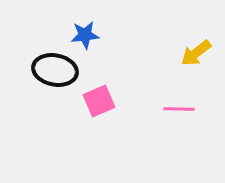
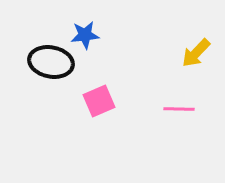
yellow arrow: rotated 8 degrees counterclockwise
black ellipse: moved 4 px left, 8 px up
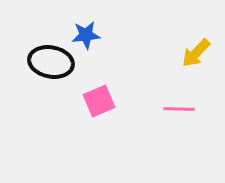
blue star: moved 1 px right
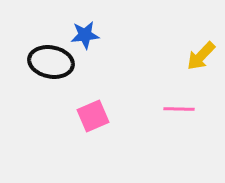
blue star: moved 1 px left
yellow arrow: moved 5 px right, 3 px down
pink square: moved 6 px left, 15 px down
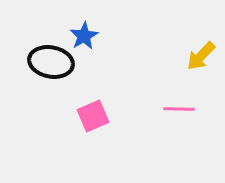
blue star: moved 1 px left, 1 px down; rotated 24 degrees counterclockwise
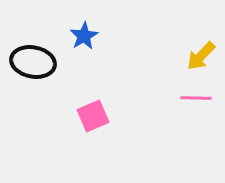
black ellipse: moved 18 px left
pink line: moved 17 px right, 11 px up
